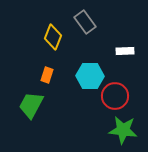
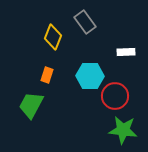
white rectangle: moved 1 px right, 1 px down
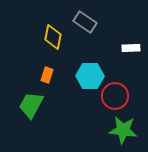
gray rectangle: rotated 20 degrees counterclockwise
yellow diamond: rotated 10 degrees counterclockwise
white rectangle: moved 5 px right, 4 px up
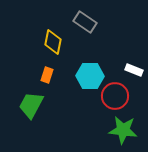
yellow diamond: moved 5 px down
white rectangle: moved 3 px right, 22 px down; rotated 24 degrees clockwise
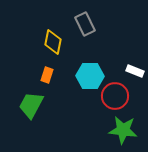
gray rectangle: moved 2 px down; rotated 30 degrees clockwise
white rectangle: moved 1 px right, 1 px down
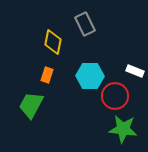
green star: moved 1 px up
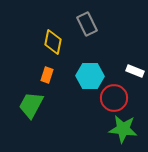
gray rectangle: moved 2 px right
red circle: moved 1 px left, 2 px down
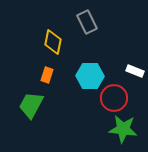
gray rectangle: moved 2 px up
